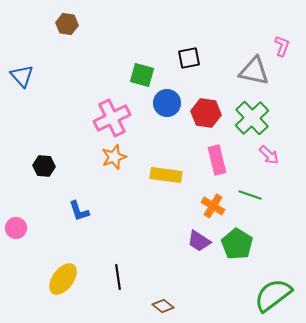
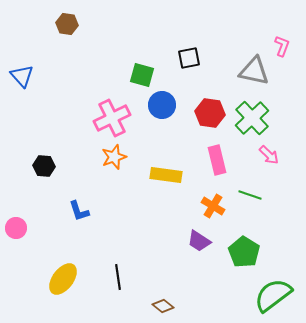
blue circle: moved 5 px left, 2 px down
red hexagon: moved 4 px right
green pentagon: moved 7 px right, 8 px down
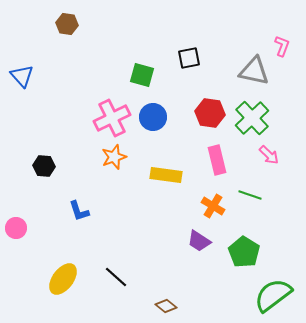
blue circle: moved 9 px left, 12 px down
black line: moved 2 px left; rotated 40 degrees counterclockwise
brown diamond: moved 3 px right
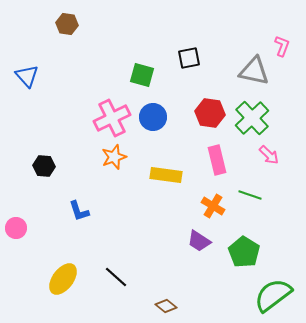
blue triangle: moved 5 px right
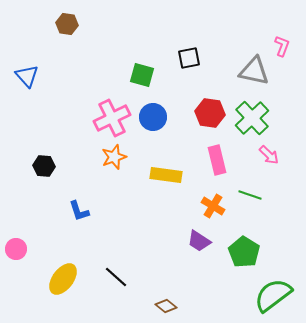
pink circle: moved 21 px down
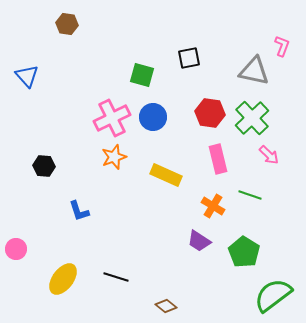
pink rectangle: moved 1 px right, 1 px up
yellow rectangle: rotated 16 degrees clockwise
black line: rotated 25 degrees counterclockwise
